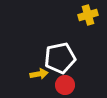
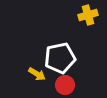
yellow arrow: moved 2 px left; rotated 42 degrees clockwise
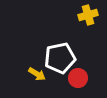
red circle: moved 13 px right, 7 px up
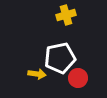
yellow cross: moved 22 px left
yellow arrow: rotated 24 degrees counterclockwise
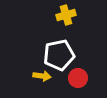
white pentagon: moved 1 px left, 3 px up
yellow arrow: moved 5 px right, 2 px down
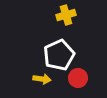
white pentagon: rotated 12 degrees counterclockwise
yellow arrow: moved 3 px down
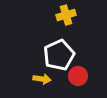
red circle: moved 2 px up
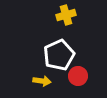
yellow arrow: moved 2 px down
